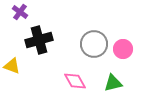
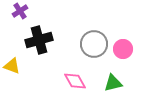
purple cross: moved 1 px up; rotated 21 degrees clockwise
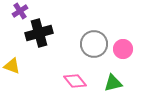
black cross: moved 7 px up
pink diamond: rotated 10 degrees counterclockwise
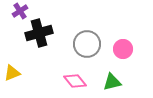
gray circle: moved 7 px left
yellow triangle: moved 7 px down; rotated 42 degrees counterclockwise
green triangle: moved 1 px left, 1 px up
